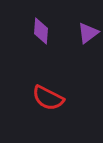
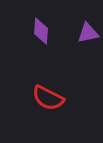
purple triangle: rotated 25 degrees clockwise
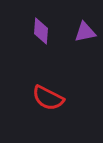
purple triangle: moved 3 px left, 1 px up
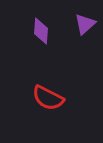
purple triangle: moved 8 px up; rotated 30 degrees counterclockwise
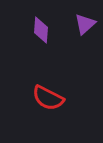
purple diamond: moved 1 px up
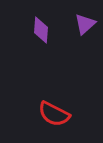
red semicircle: moved 6 px right, 16 px down
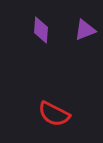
purple triangle: moved 6 px down; rotated 20 degrees clockwise
